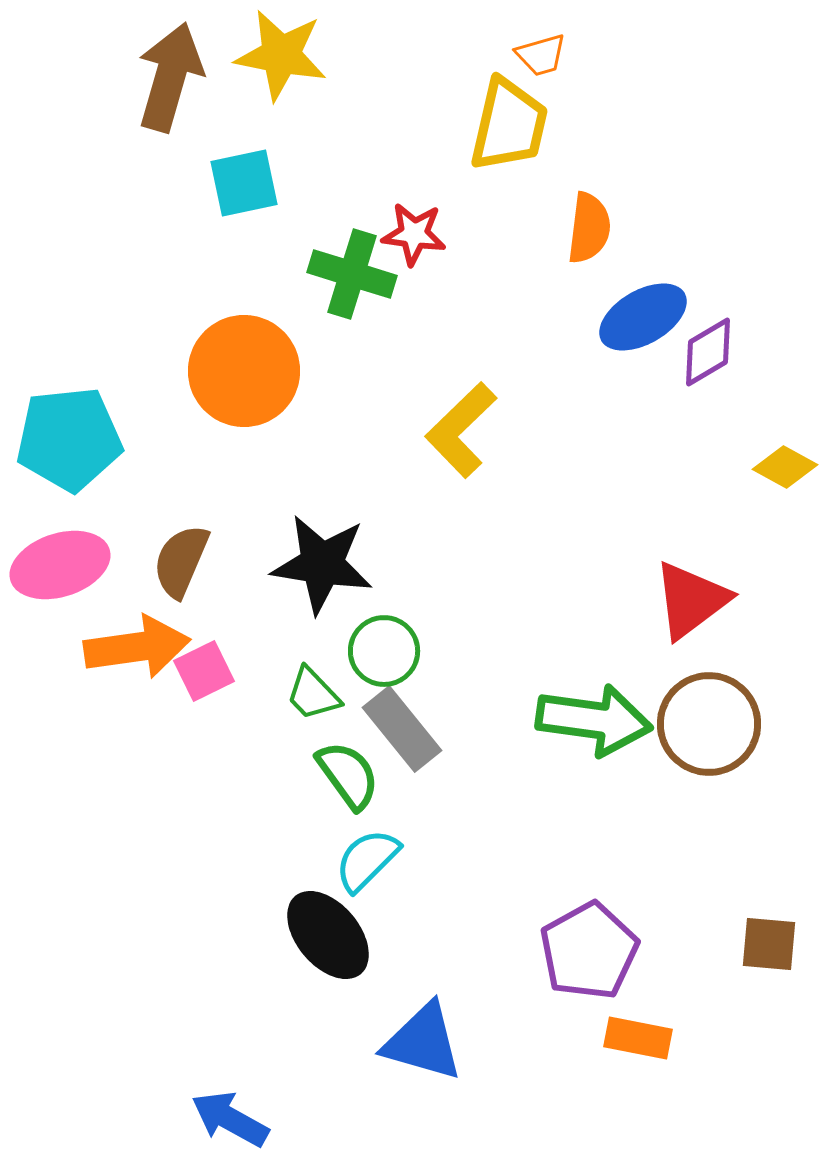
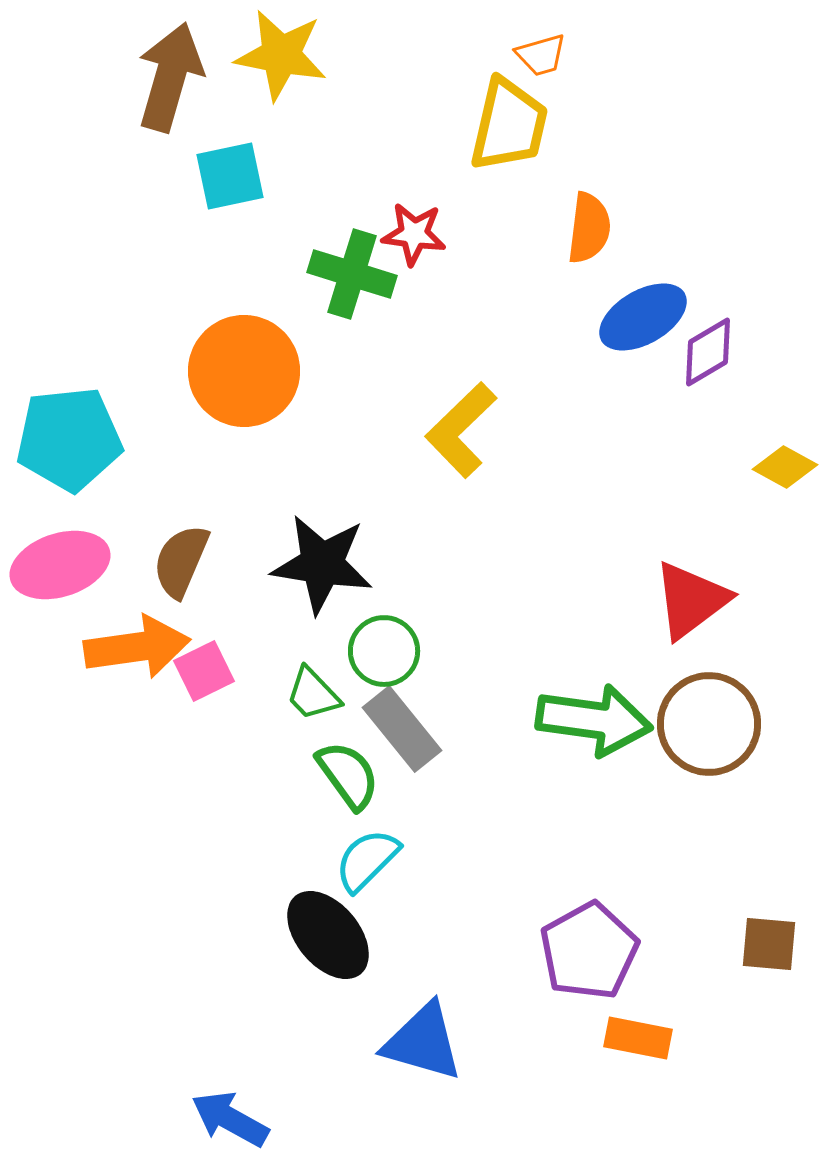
cyan square: moved 14 px left, 7 px up
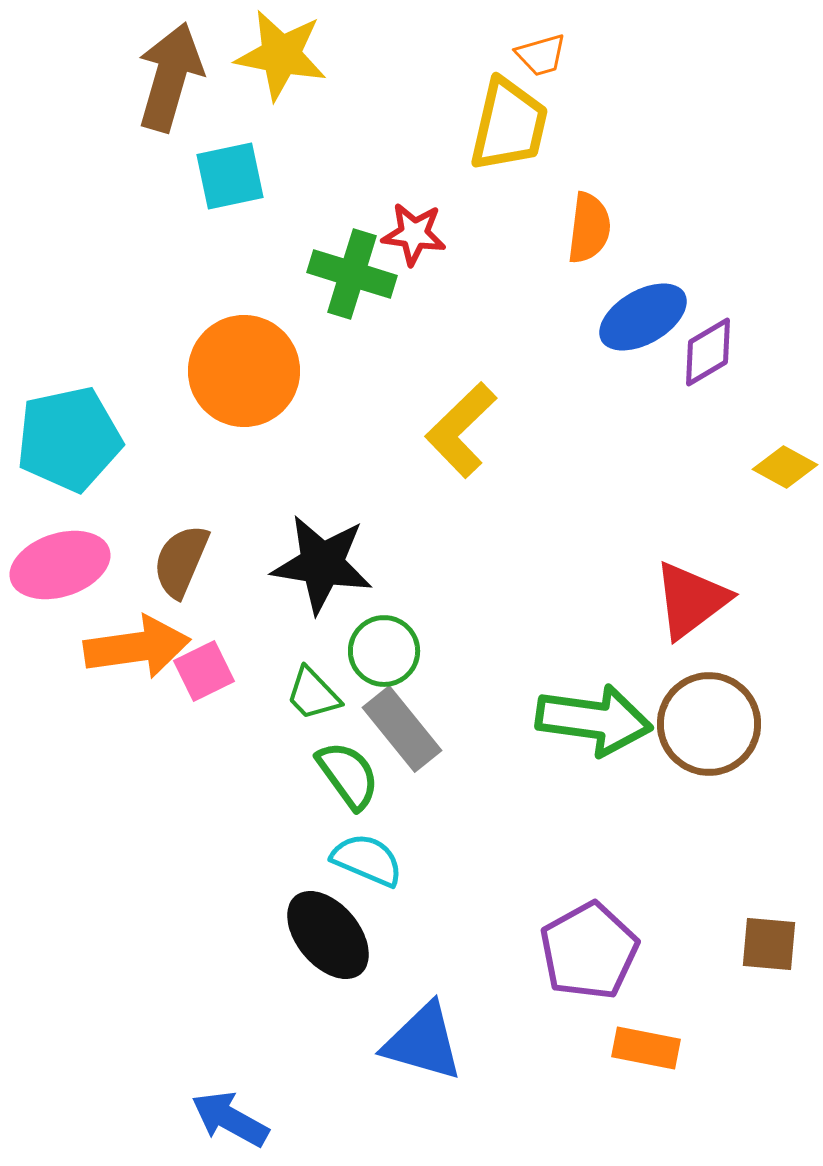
cyan pentagon: rotated 6 degrees counterclockwise
cyan semicircle: rotated 68 degrees clockwise
orange rectangle: moved 8 px right, 10 px down
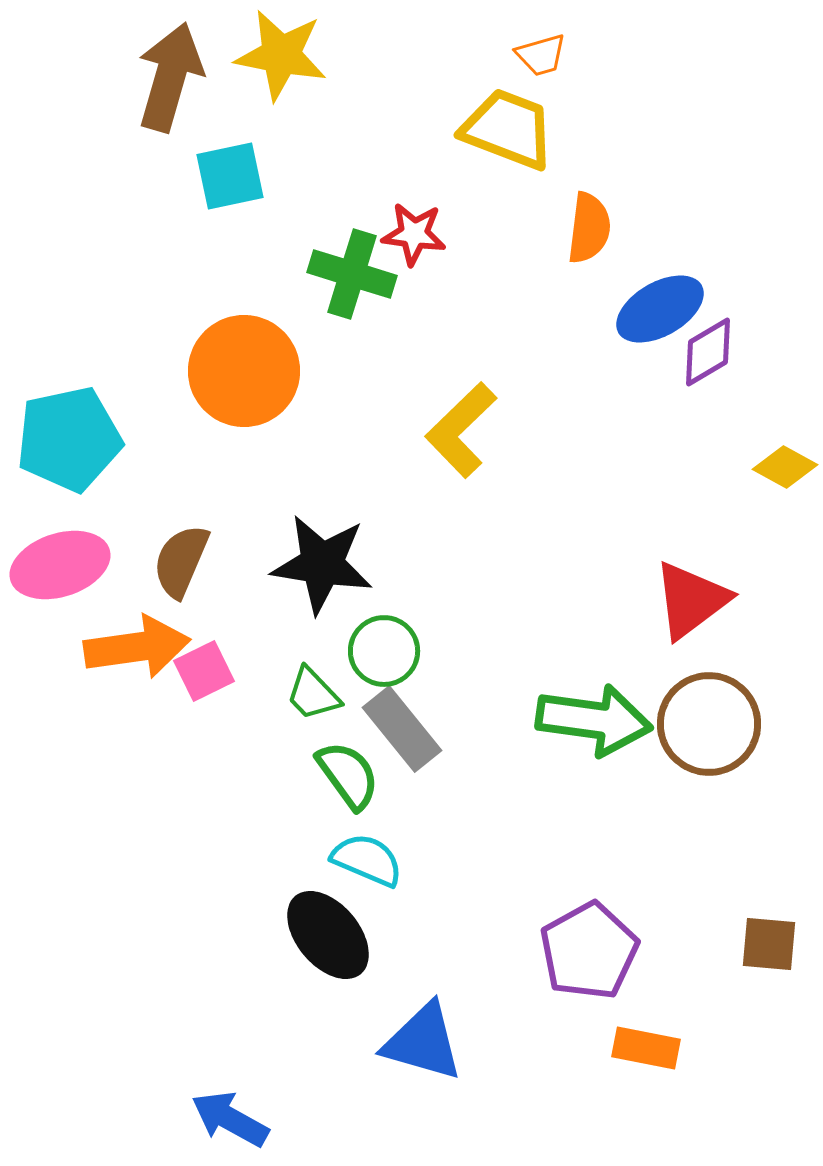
yellow trapezoid: moved 1 px left, 4 px down; rotated 82 degrees counterclockwise
blue ellipse: moved 17 px right, 8 px up
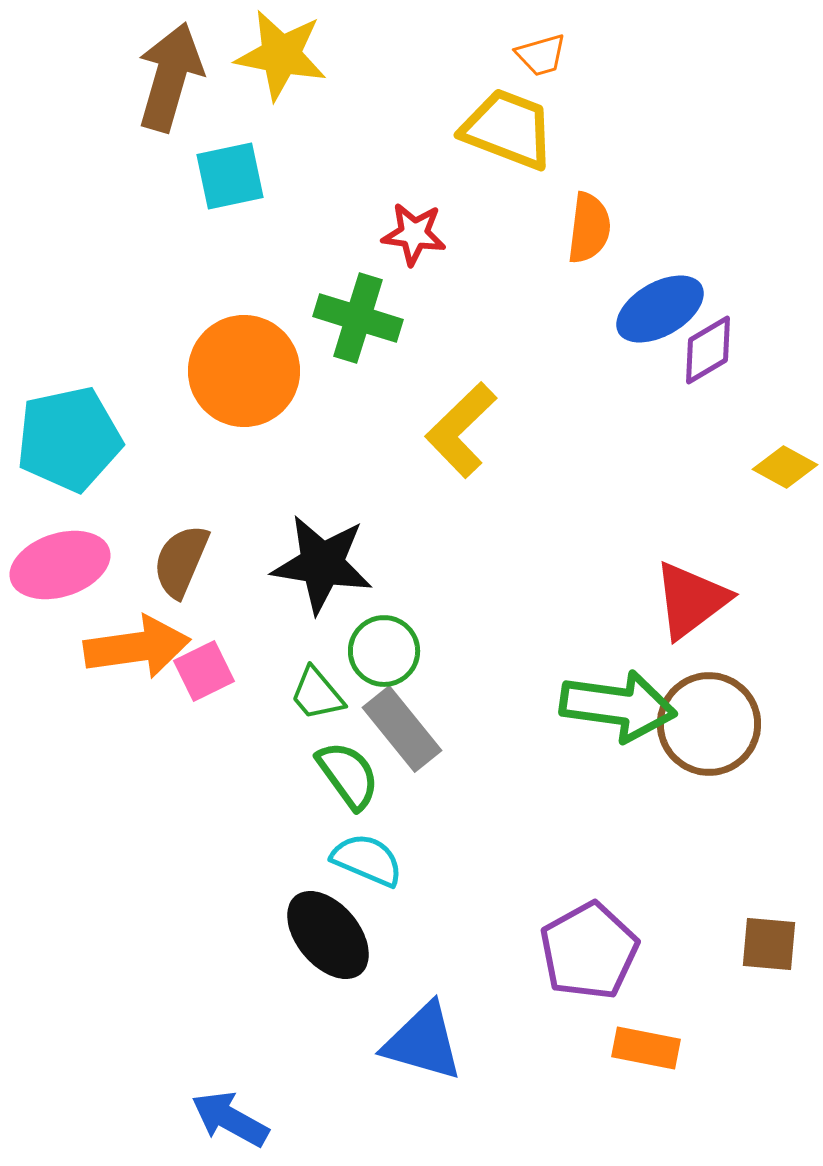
green cross: moved 6 px right, 44 px down
purple diamond: moved 2 px up
green trapezoid: moved 4 px right; rotated 4 degrees clockwise
green arrow: moved 24 px right, 14 px up
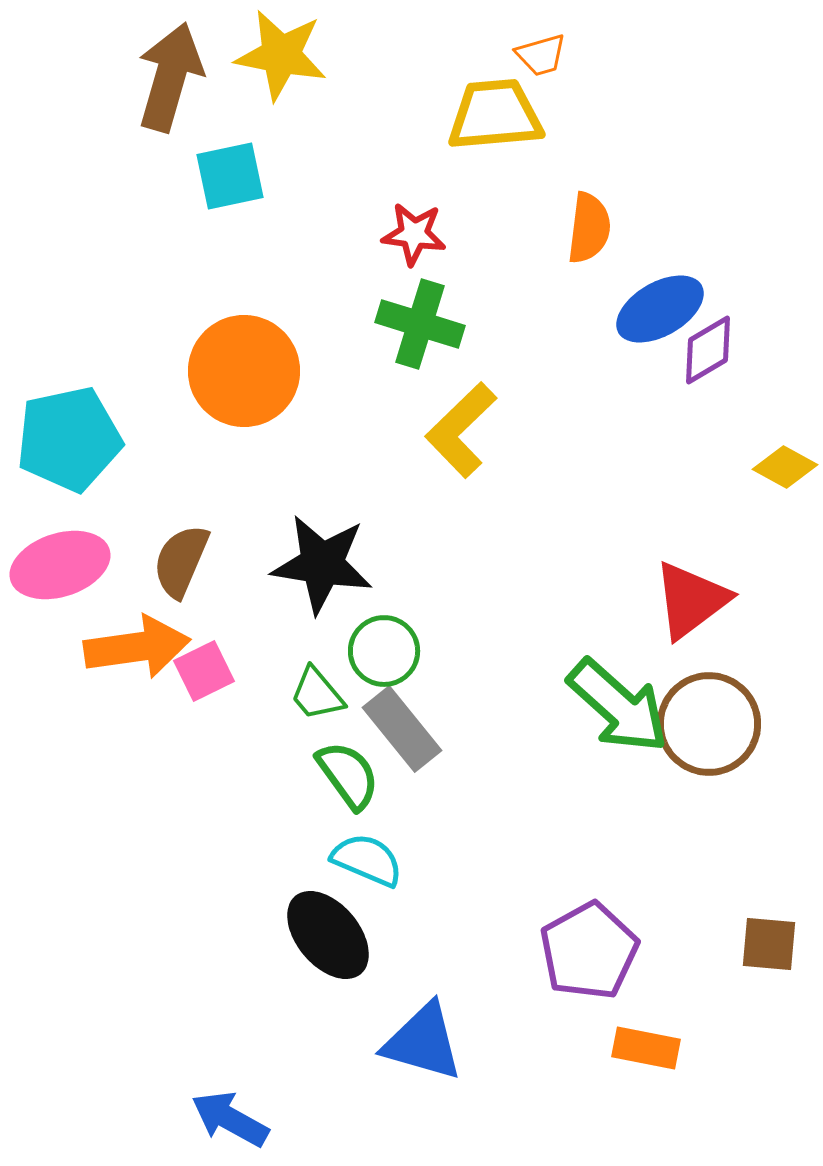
yellow trapezoid: moved 13 px left, 14 px up; rotated 26 degrees counterclockwise
green cross: moved 62 px right, 6 px down
green arrow: rotated 34 degrees clockwise
